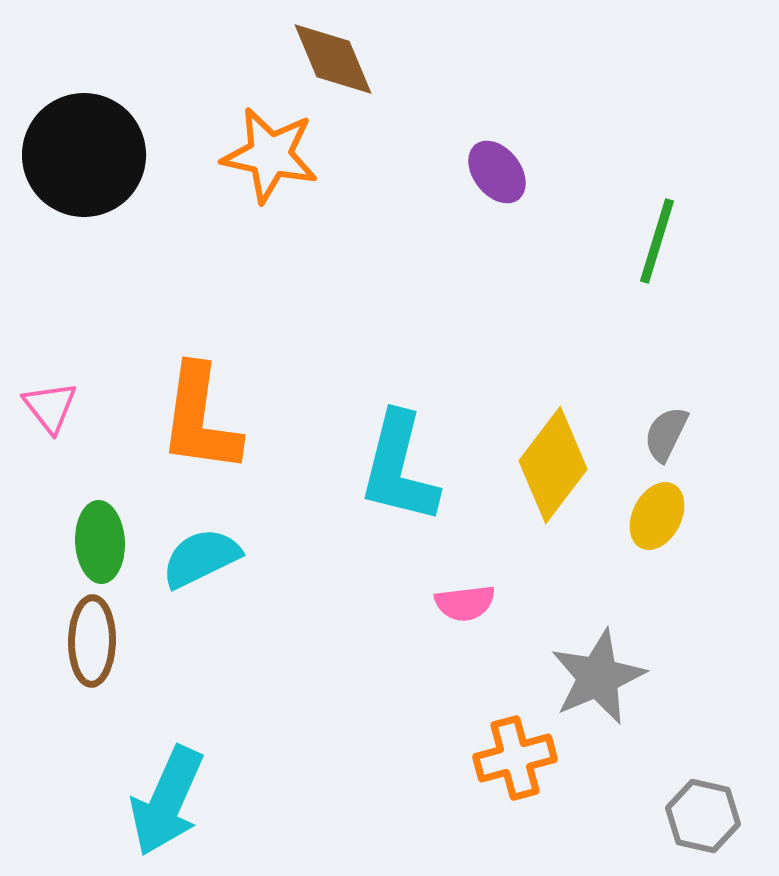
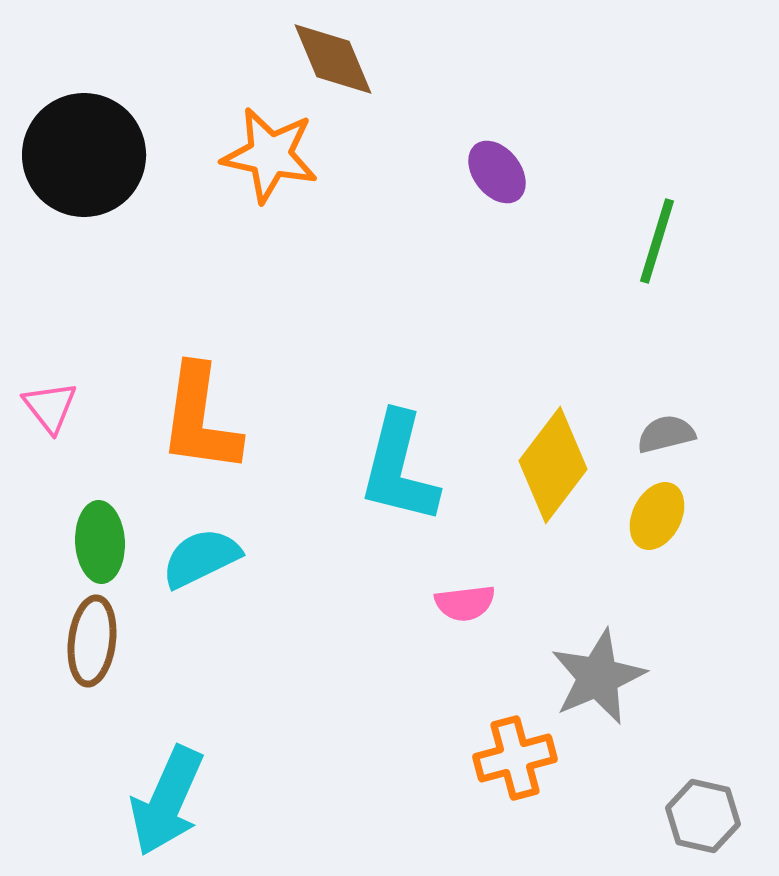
gray semicircle: rotated 50 degrees clockwise
brown ellipse: rotated 6 degrees clockwise
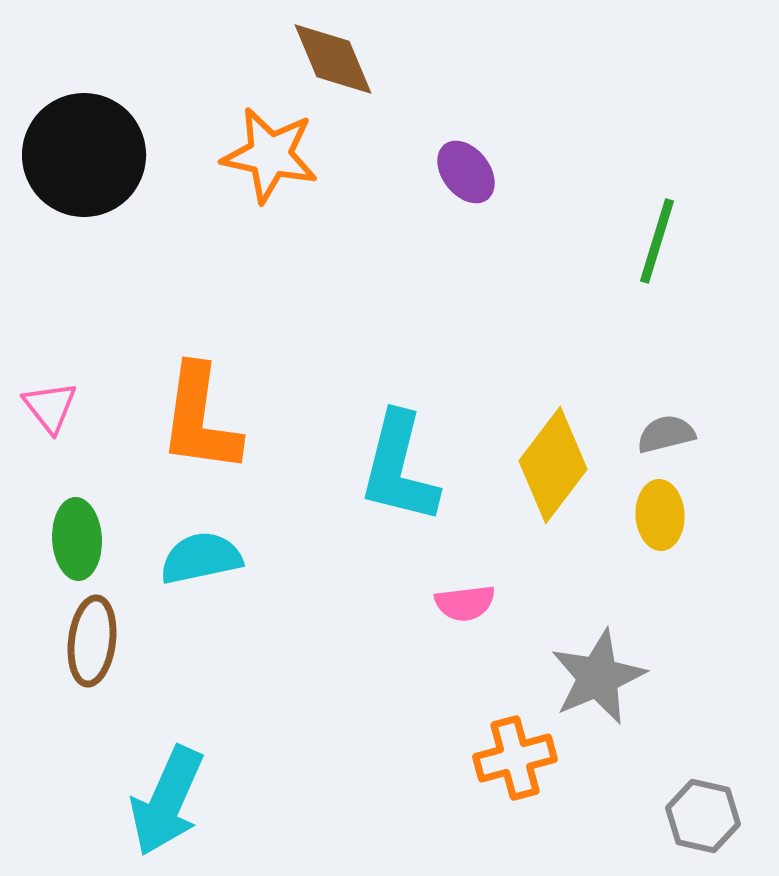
purple ellipse: moved 31 px left
yellow ellipse: moved 3 px right, 1 px up; rotated 30 degrees counterclockwise
green ellipse: moved 23 px left, 3 px up
cyan semicircle: rotated 14 degrees clockwise
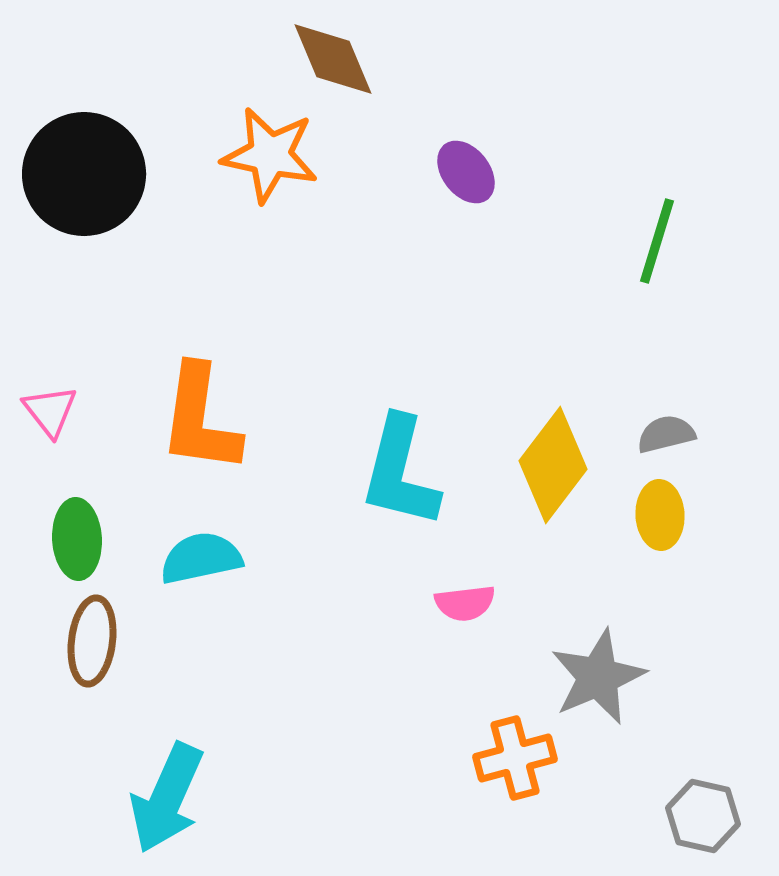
black circle: moved 19 px down
pink triangle: moved 4 px down
cyan L-shape: moved 1 px right, 4 px down
cyan arrow: moved 3 px up
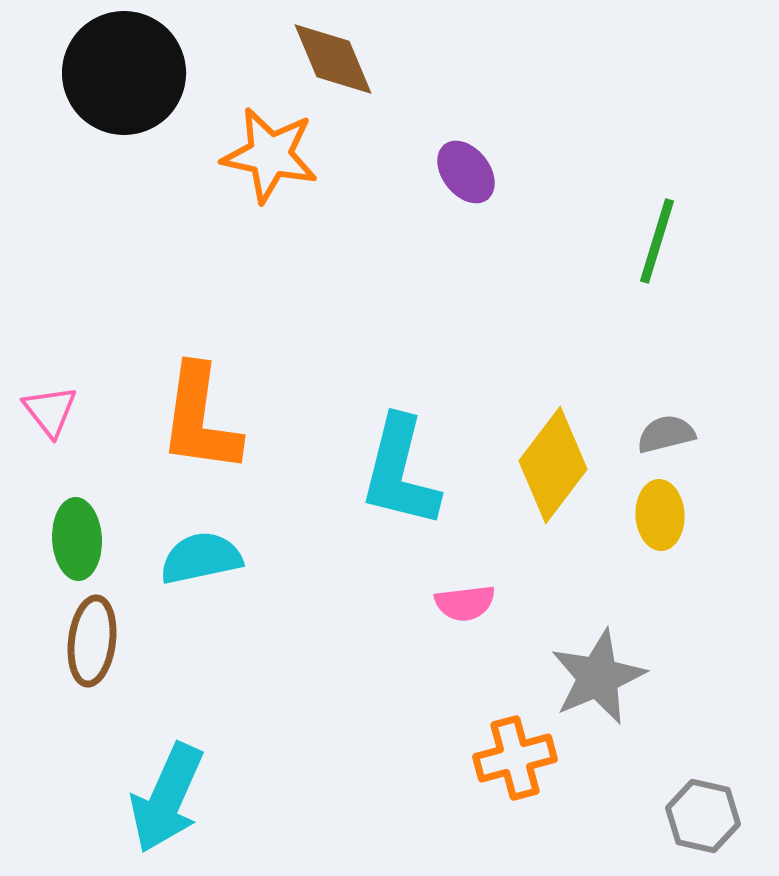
black circle: moved 40 px right, 101 px up
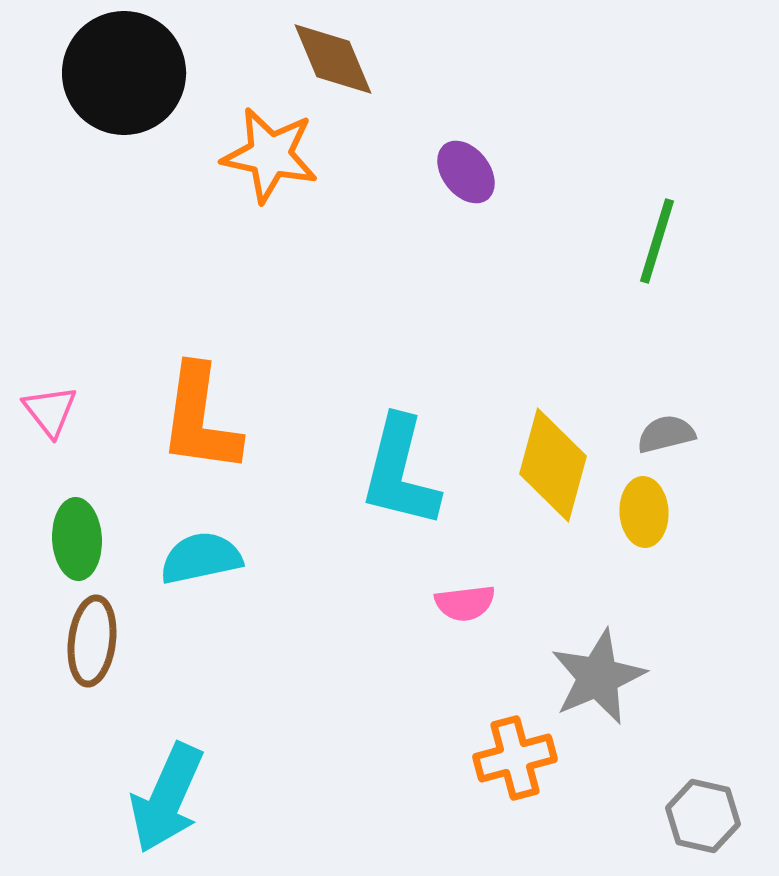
yellow diamond: rotated 22 degrees counterclockwise
yellow ellipse: moved 16 px left, 3 px up
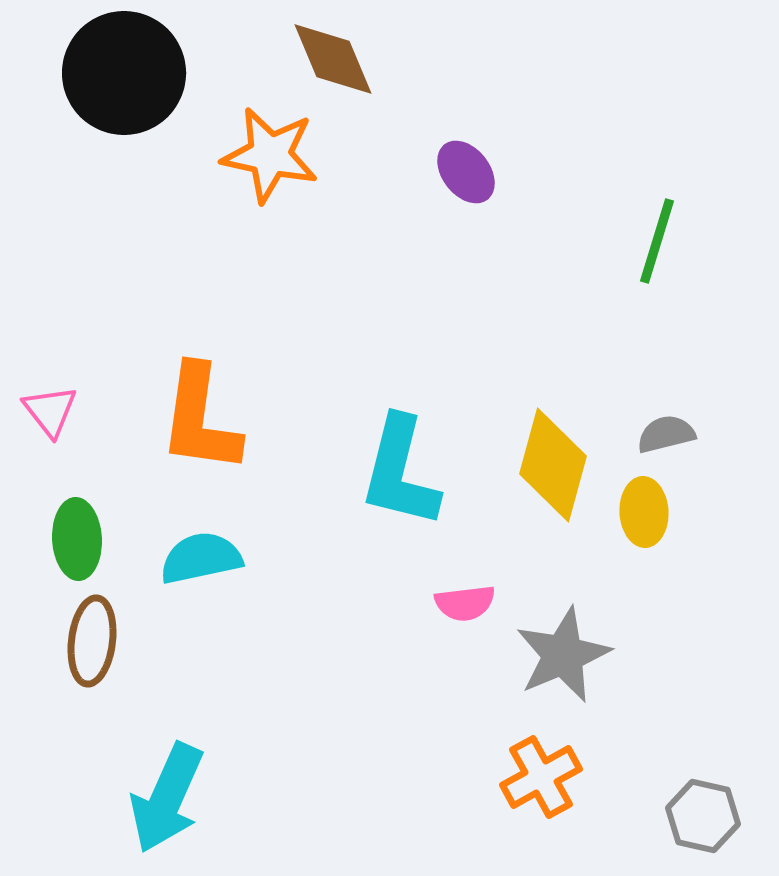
gray star: moved 35 px left, 22 px up
orange cross: moved 26 px right, 19 px down; rotated 14 degrees counterclockwise
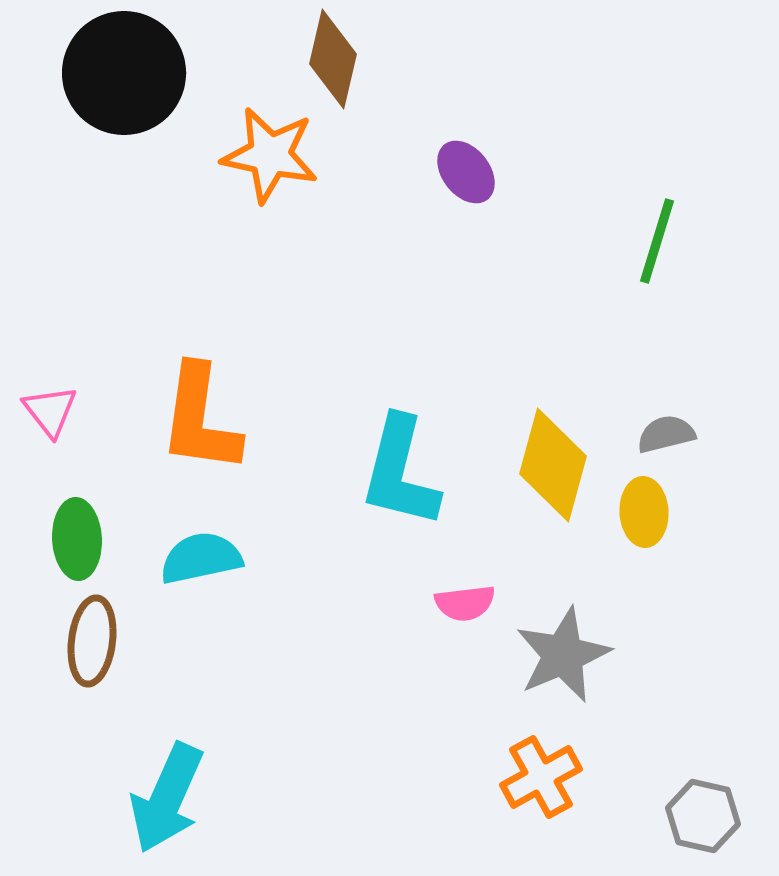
brown diamond: rotated 36 degrees clockwise
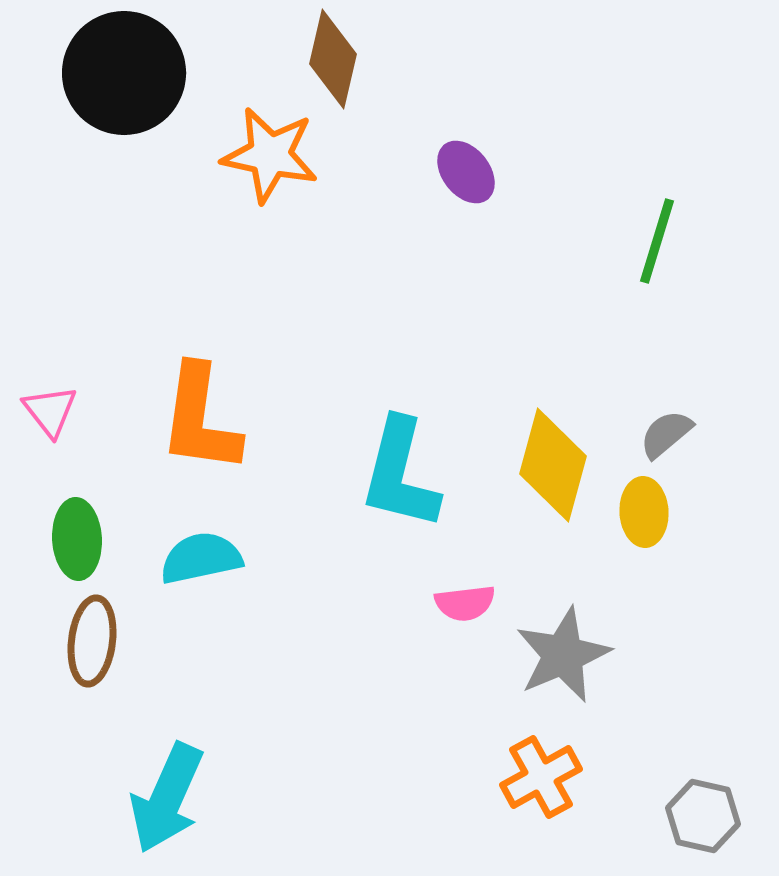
gray semicircle: rotated 26 degrees counterclockwise
cyan L-shape: moved 2 px down
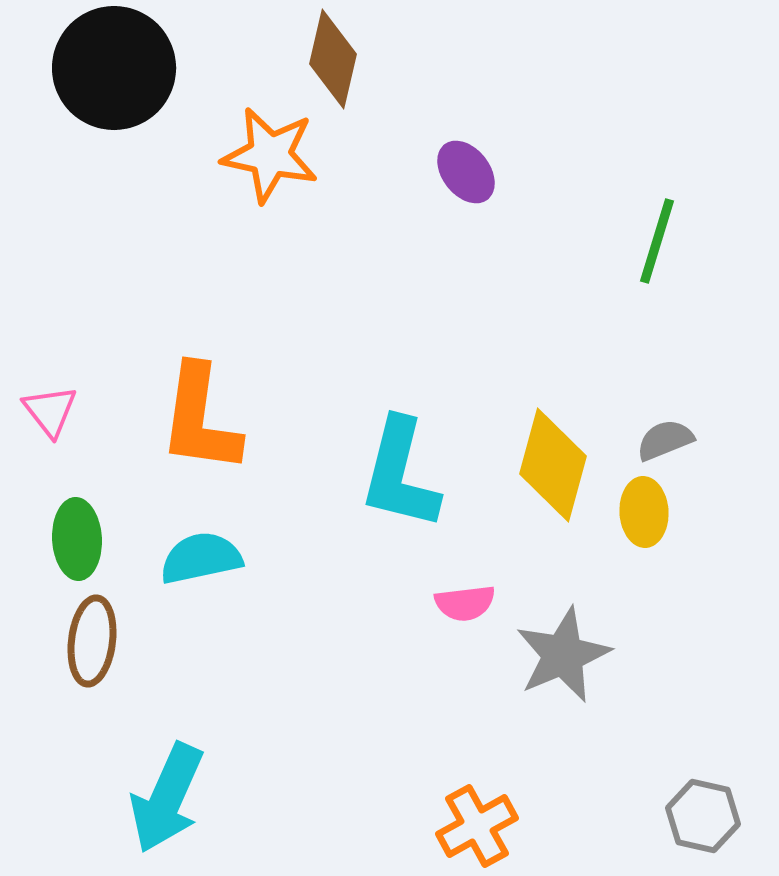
black circle: moved 10 px left, 5 px up
gray semicircle: moved 1 px left, 6 px down; rotated 18 degrees clockwise
orange cross: moved 64 px left, 49 px down
